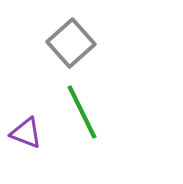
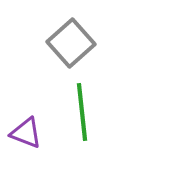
green line: rotated 20 degrees clockwise
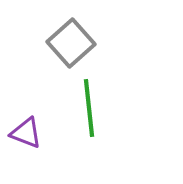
green line: moved 7 px right, 4 px up
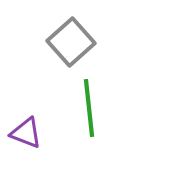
gray square: moved 1 px up
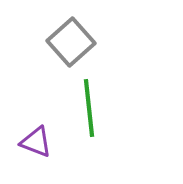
purple triangle: moved 10 px right, 9 px down
